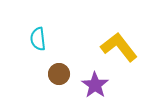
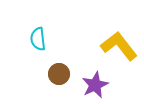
yellow L-shape: moved 1 px up
purple star: rotated 12 degrees clockwise
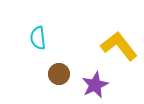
cyan semicircle: moved 1 px up
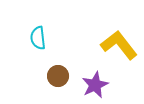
yellow L-shape: moved 1 px up
brown circle: moved 1 px left, 2 px down
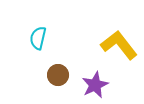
cyan semicircle: rotated 20 degrees clockwise
brown circle: moved 1 px up
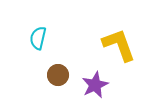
yellow L-shape: rotated 18 degrees clockwise
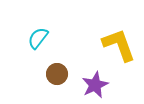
cyan semicircle: rotated 25 degrees clockwise
brown circle: moved 1 px left, 1 px up
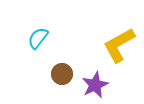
yellow L-shape: rotated 99 degrees counterclockwise
brown circle: moved 5 px right
